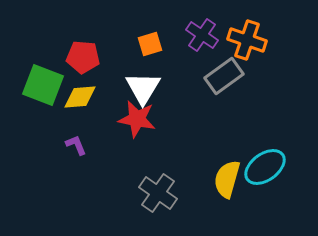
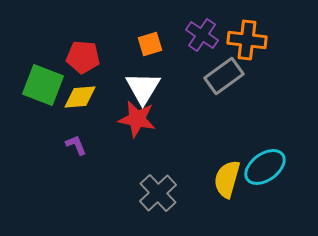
orange cross: rotated 12 degrees counterclockwise
gray cross: rotated 12 degrees clockwise
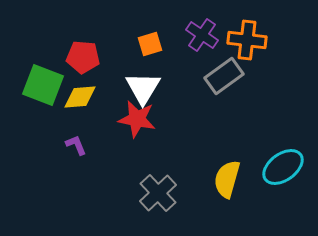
cyan ellipse: moved 18 px right
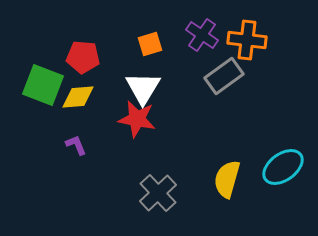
yellow diamond: moved 2 px left
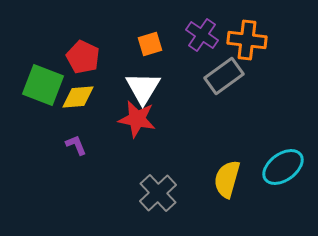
red pentagon: rotated 20 degrees clockwise
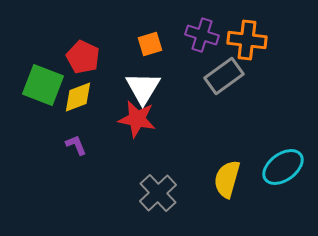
purple cross: rotated 16 degrees counterclockwise
yellow diamond: rotated 16 degrees counterclockwise
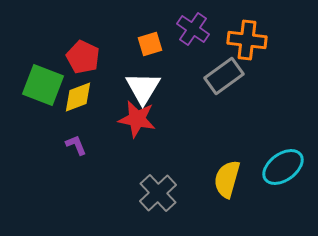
purple cross: moved 9 px left, 6 px up; rotated 16 degrees clockwise
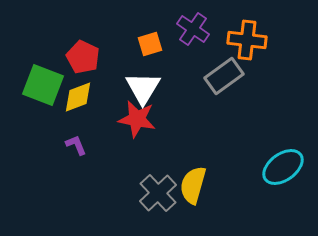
yellow semicircle: moved 34 px left, 6 px down
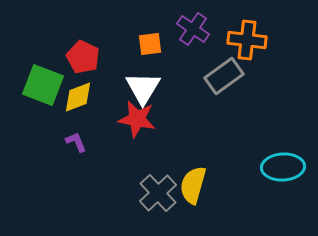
orange square: rotated 10 degrees clockwise
purple L-shape: moved 3 px up
cyan ellipse: rotated 33 degrees clockwise
